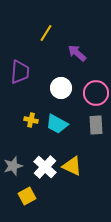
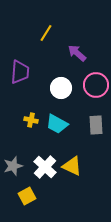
pink circle: moved 8 px up
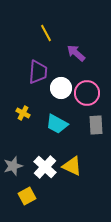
yellow line: rotated 60 degrees counterclockwise
purple arrow: moved 1 px left
purple trapezoid: moved 18 px right
pink circle: moved 9 px left, 8 px down
yellow cross: moved 8 px left, 7 px up; rotated 16 degrees clockwise
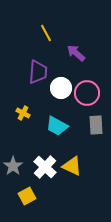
cyan trapezoid: moved 2 px down
gray star: rotated 18 degrees counterclockwise
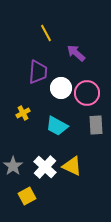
yellow cross: rotated 32 degrees clockwise
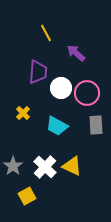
yellow cross: rotated 16 degrees counterclockwise
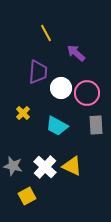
gray star: rotated 24 degrees counterclockwise
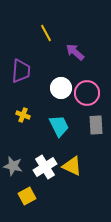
purple arrow: moved 1 px left, 1 px up
purple trapezoid: moved 17 px left, 1 px up
yellow cross: moved 2 px down; rotated 24 degrees counterclockwise
cyan trapezoid: moved 2 px right; rotated 145 degrees counterclockwise
white cross: rotated 15 degrees clockwise
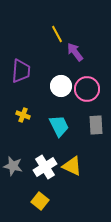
yellow line: moved 11 px right, 1 px down
purple arrow: rotated 12 degrees clockwise
white circle: moved 2 px up
pink circle: moved 4 px up
yellow square: moved 13 px right, 5 px down; rotated 24 degrees counterclockwise
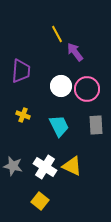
white cross: rotated 25 degrees counterclockwise
